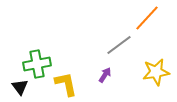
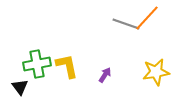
gray line: moved 7 px right, 21 px up; rotated 56 degrees clockwise
yellow L-shape: moved 1 px right, 18 px up
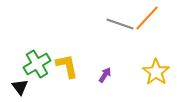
gray line: moved 6 px left
green cross: rotated 20 degrees counterclockwise
yellow star: rotated 28 degrees counterclockwise
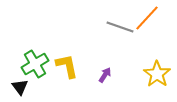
gray line: moved 3 px down
green cross: moved 2 px left
yellow star: moved 1 px right, 2 px down
